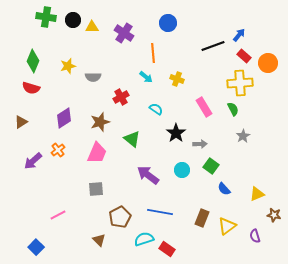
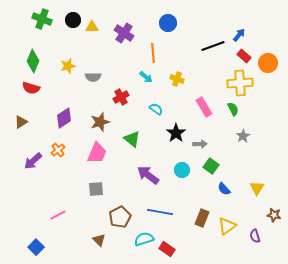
green cross at (46, 17): moved 4 px left, 2 px down; rotated 12 degrees clockwise
yellow triangle at (257, 194): moved 6 px up; rotated 35 degrees counterclockwise
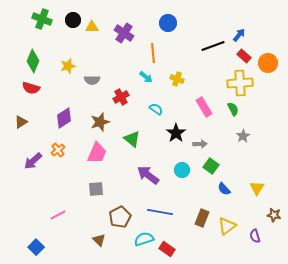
gray semicircle at (93, 77): moved 1 px left, 3 px down
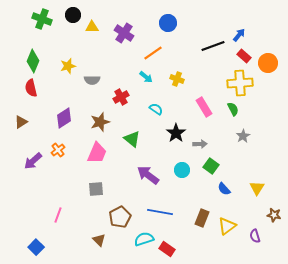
black circle at (73, 20): moved 5 px up
orange line at (153, 53): rotated 60 degrees clockwise
red semicircle at (31, 88): rotated 60 degrees clockwise
pink line at (58, 215): rotated 42 degrees counterclockwise
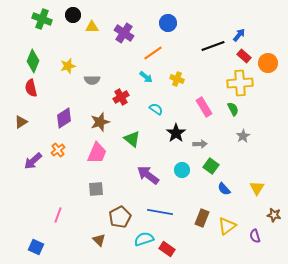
blue square at (36, 247): rotated 21 degrees counterclockwise
